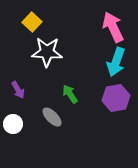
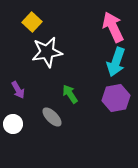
white star: rotated 12 degrees counterclockwise
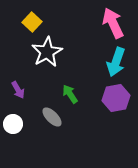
pink arrow: moved 4 px up
white star: rotated 20 degrees counterclockwise
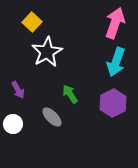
pink arrow: moved 2 px right; rotated 44 degrees clockwise
purple hexagon: moved 3 px left, 5 px down; rotated 16 degrees counterclockwise
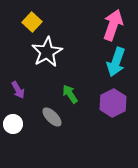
pink arrow: moved 2 px left, 2 px down
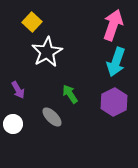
purple hexagon: moved 1 px right, 1 px up
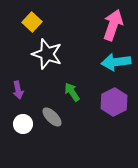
white star: moved 2 px down; rotated 24 degrees counterclockwise
cyan arrow: rotated 64 degrees clockwise
purple arrow: rotated 18 degrees clockwise
green arrow: moved 2 px right, 2 px up
white circle: moved 10 px right
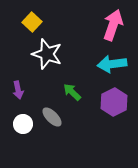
cyan arrow: moved 4 px left, 2 px down
green arrow: rotated 12 degrees counterclockwise
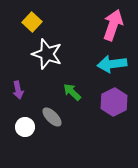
white circle: moved 2 px right, 3 px down
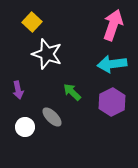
purple hexagon: moved 2 px left
